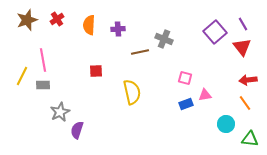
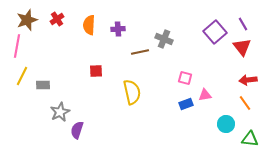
pink line: moved 26 px left, 14 px up; rotated 20 degrees clockwise
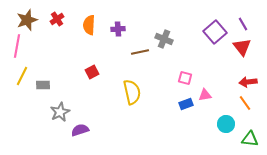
red square: moved 4 px left, 1 px down; rotated 24 degrees counterclockwise
red arrow: moved 2 px down
purple semicircle: moved 3 px right; rotated 54 degrees clockwise
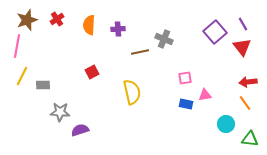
pink square: rotated 24 degrees counterclockwise
blue rectangle: rotated 32 degrees clockwise
gray star: rotated 30 degrees clockwise
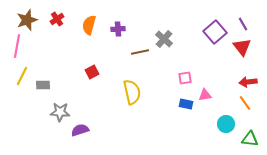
orange semicircle: rotated 12 degrees clockwise
gray cross: rotated 18 degrees clockwise
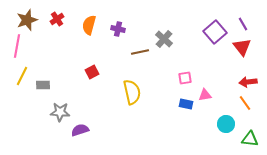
purple cross: rotated 16 degrees clockwise
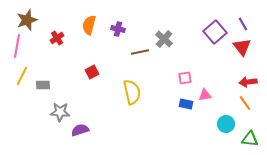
red cross: moved 19 px down
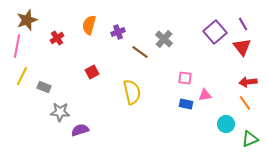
purple cross: moved 3 px down; rotated 32 degrees counterclockwise
brown line: rotated 48 degrees clockwise
pink square: rotated 16 degrees clockwise
gray rectangle: moved 1 px right, 2 px down; rotated 24 degrees clockwise
green triangle: rotated 30 degrees counterclockwise
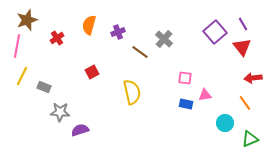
red arrow: moved 5 px right, 4 px up
cyan circle: moved 1 px left, 1 px up
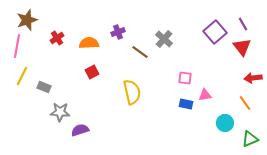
orange semicircle: moved 18 px down; rotated 72 degrees clockwise
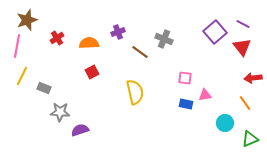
purple line: rotated 32 degrees counterclockwise
gray cross: rotated 18 degrees counterclockwise
gray rectangle: moved 1 px down
yellow semicircle: moved 3 px right
